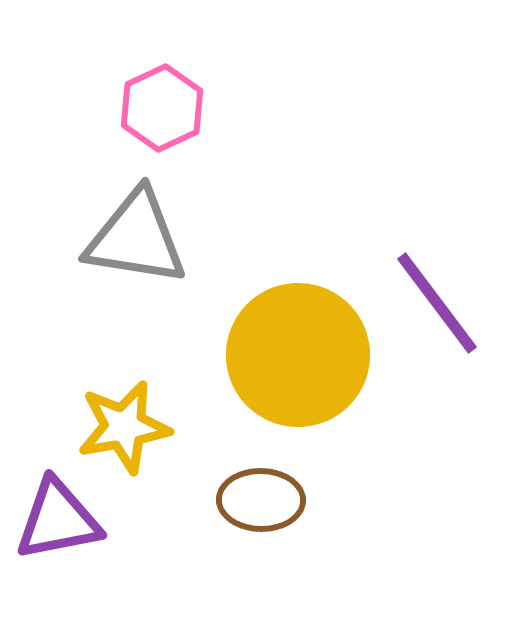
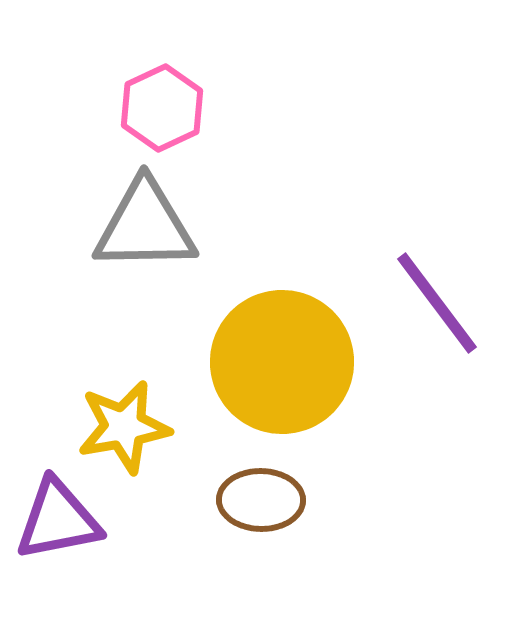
gray triangle: moved 9 px right, 12 px up; rotated 10 degrees counterclockwise
yellow circle: moved 16 px left, 7 px down
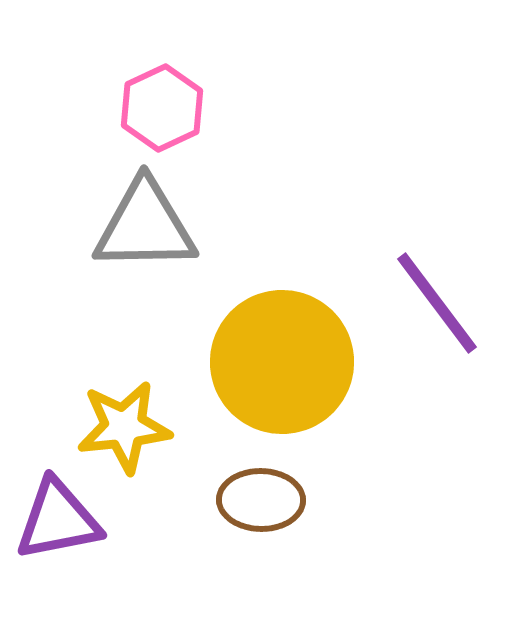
yellow star: rotated 4 degrees clockwise
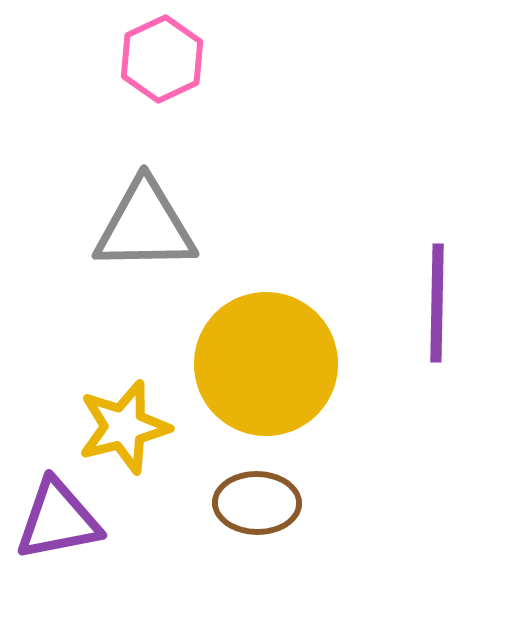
pink hexagon: moved 49 px up
purple line: rotated 38 degrees clockwise
yellow circle: moved 16 px left, 2 px down
yellow star: rotated 8 degrees counterclockwise
brown ellipse: moved 4 px left, 3 px down
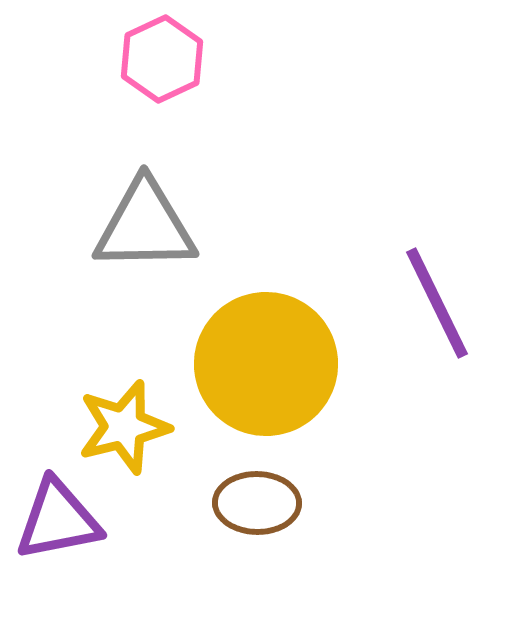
purple line: rotated 27 degrees counterclockwise
